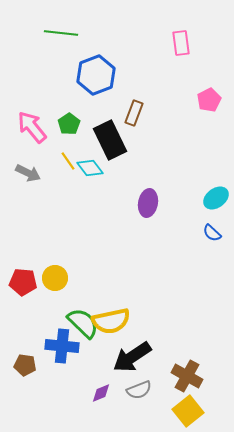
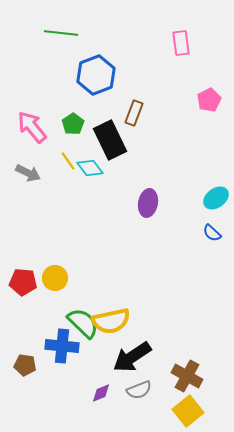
green pentagon: moved 4 px right
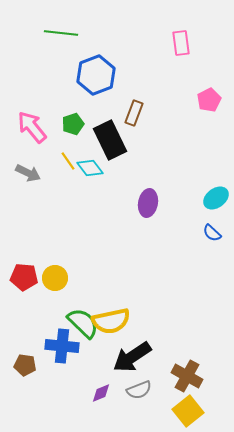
green pentagon: rotated 15 degrees clockwise
red pentagon: moved 1 px right, 5 px up
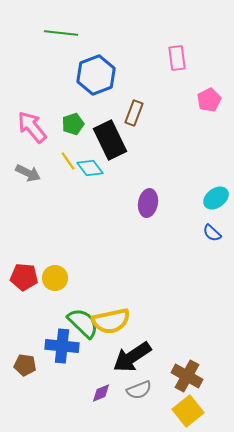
pink rectangle: moved 4 px left, 15 px down
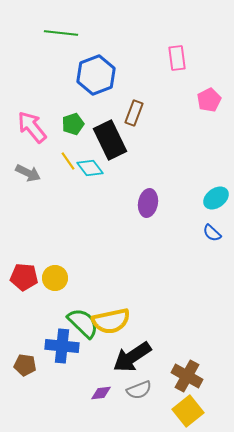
purple diamond: rotated 15 degrees clockwise
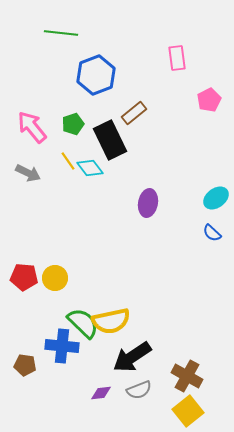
brown rectangle: rotated 30 degrees clockwise
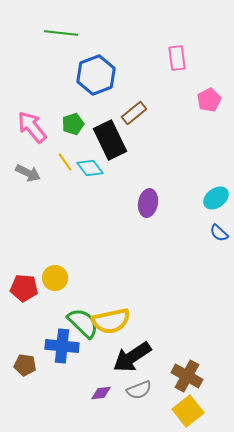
yellow line: moved 3 px left, 1 px down
blue semicircle: moved 7 px right
red pentagon: moved 11 px down
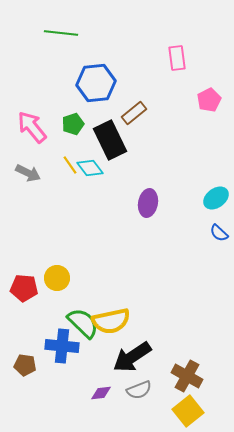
blue hexagon: moved 8 px down; rotated 15 degrees clockwise
yellow line: moved 5 px right, 3 px down
yellow circle: moved 2 px right
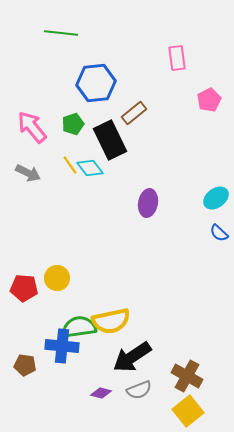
green semicircle: moved 4 px left, 4 px down; rotated 52 degrees counterclockwise
purple diamond: rotated 20 degrees clockwise
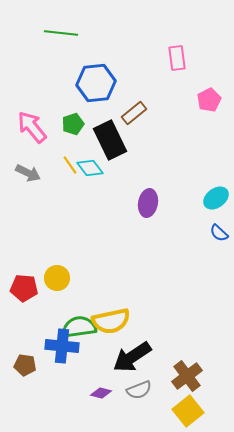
brown cross: rotated 24 degrees clockwise
